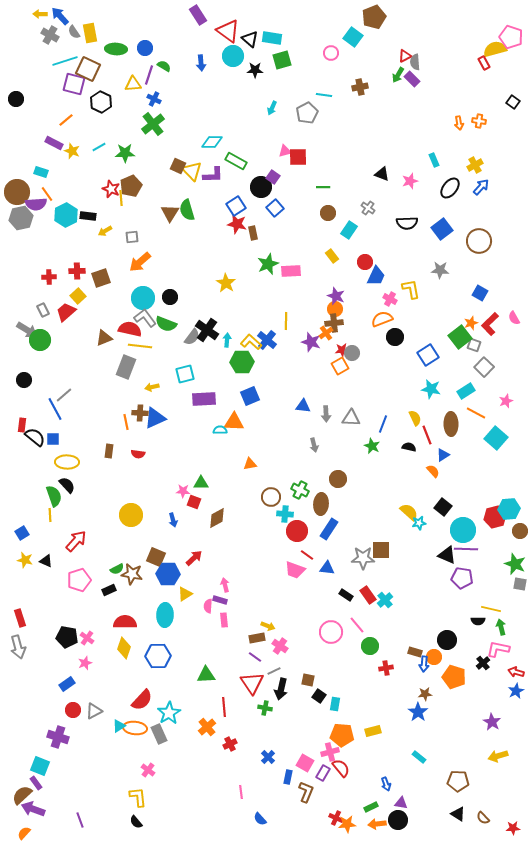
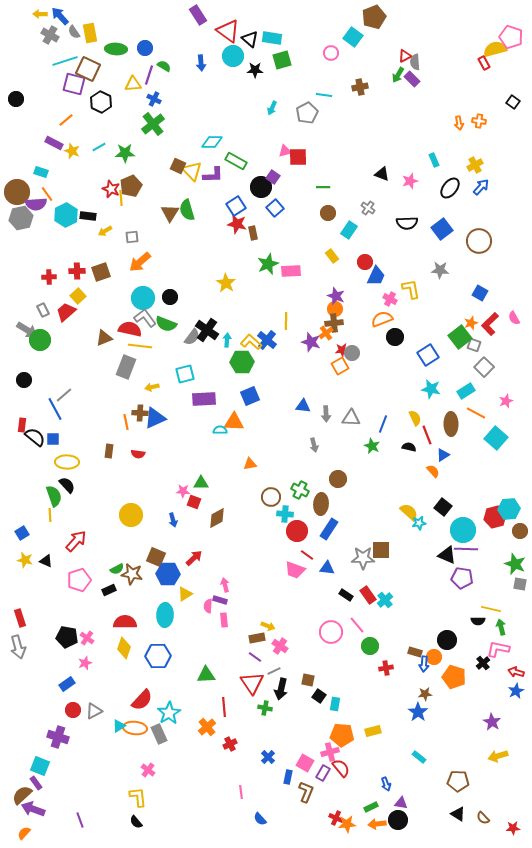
brown square at (101, 278): moved 6 px up
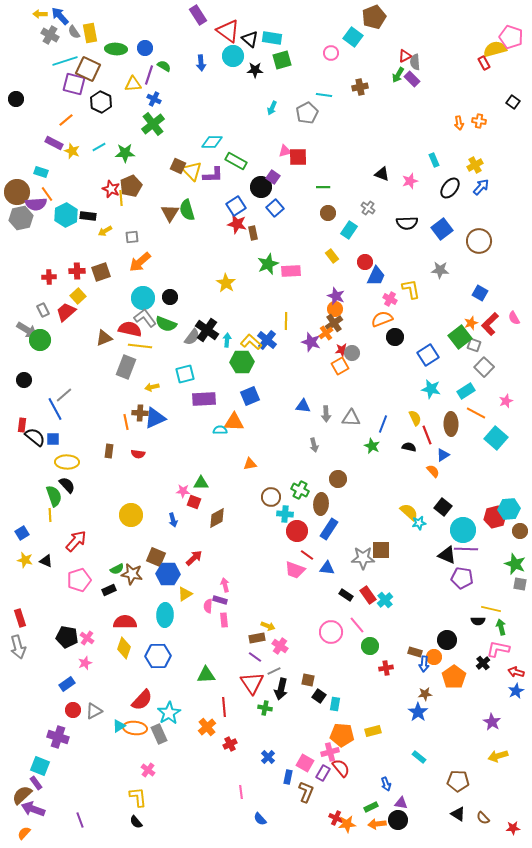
brown cross at (334, 323): rotated 30 degrees counterclockwise
orange pentagon at (454, 677): rotated 20 degrees clockwise
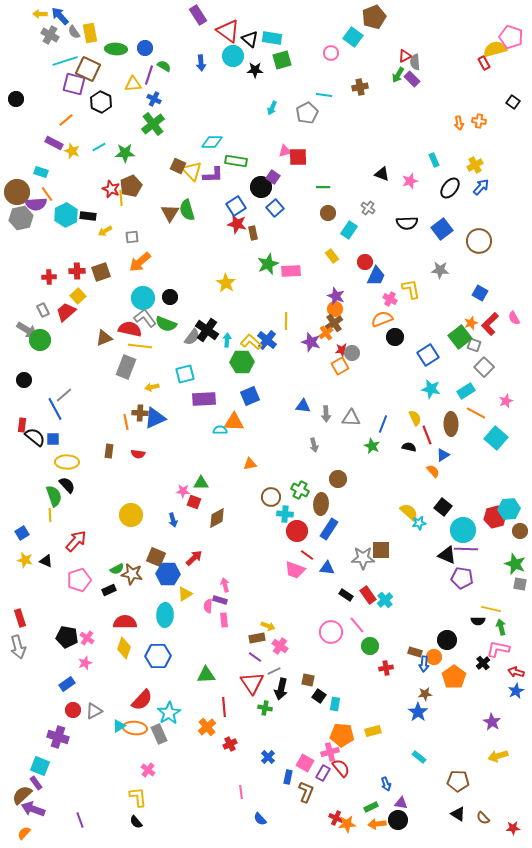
green rectangle at (236, 161): rotated 20 degrees counterclockwise
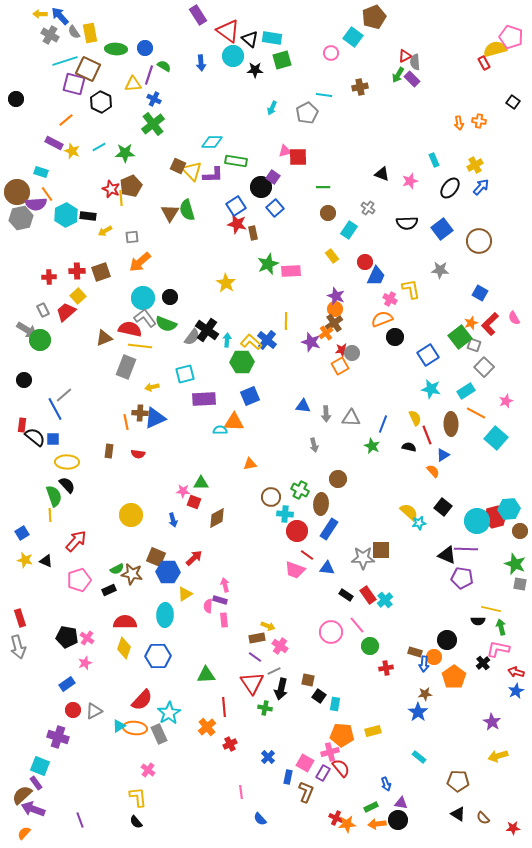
cyan circle at (463, 530): moved 14 px right, 9 px up
blue hexagon at (168, 574): moved 2 px up
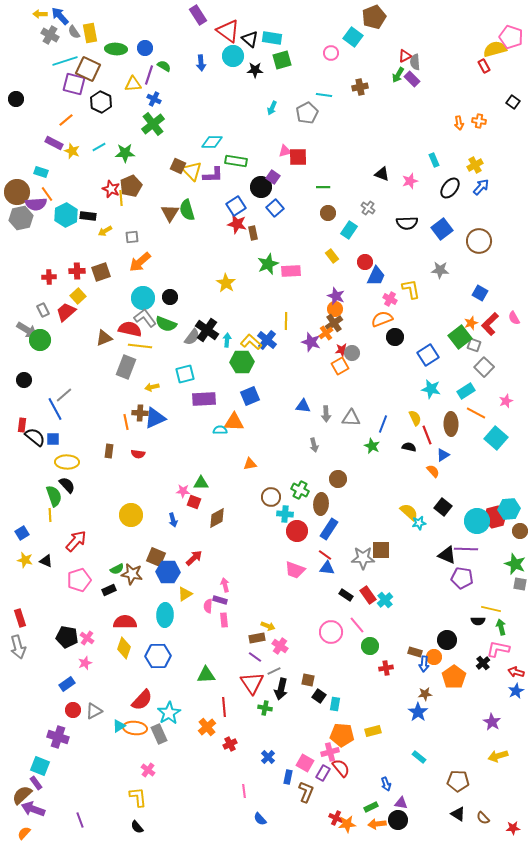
red rectangle at (484, 63): moved 3 px down
red line at (307, 555): moved 18 px right
pink line at (241, 792): moved 3 px right, 1 px up
black semicircle at (136, 822): moved 1 px right, 5 px down
